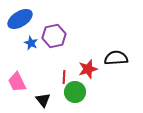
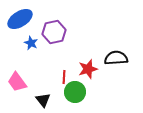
purple hexagon: moved 4 px up
pink trapezoid: rotated 10 degrees counterclockwise
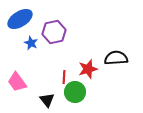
black triangle: moved 4 px right
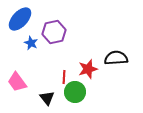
blue ellipse: rotated 15 degrees counterclockwise
black triangle: moved 2 px up
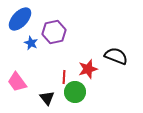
black semicircle: moved 2 px up; rotated 25 degrees clockwise
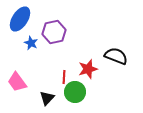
blue ellipse: rotated 10 degrees counterclockwise
black triangle: rotated 21 degrees clockwise
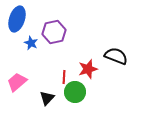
blue ellipse: moved 3 px left; rotated 15 degrees counterclockwise
pink trapezoid: rotated 85 degrees clockwise
